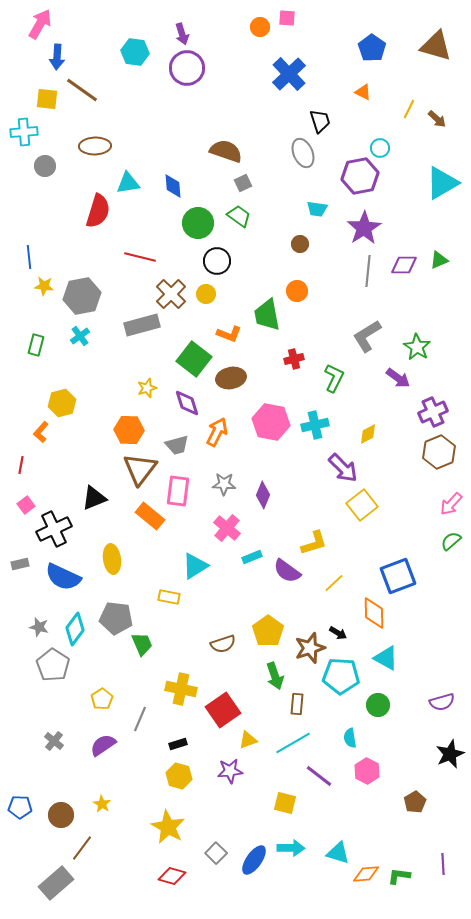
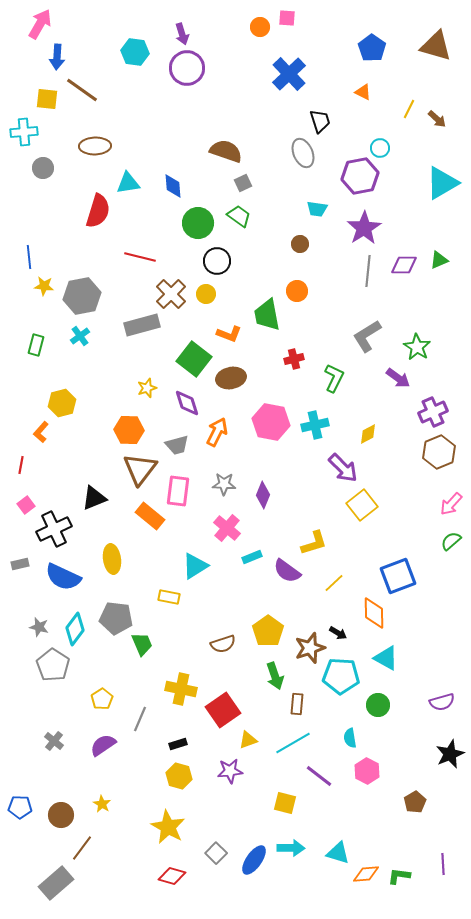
gray circle at (45, 166): moved 2 px left, 2 px down
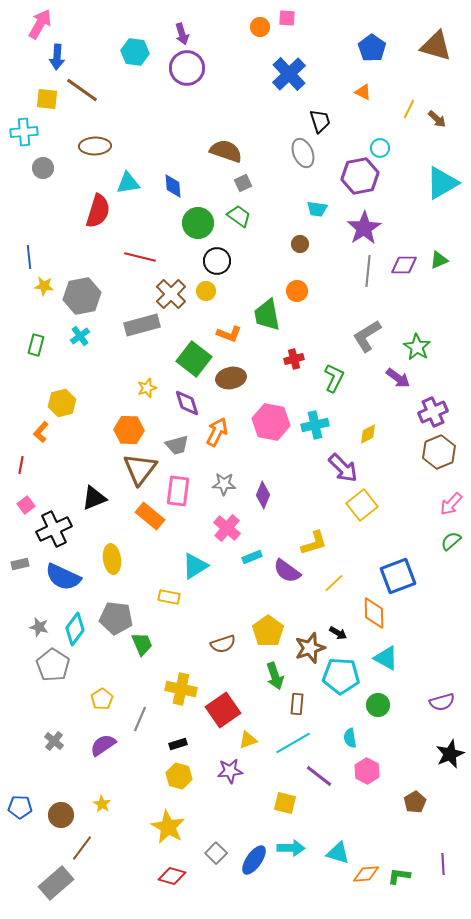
yellow circle at (206, 294): moved 3 px up
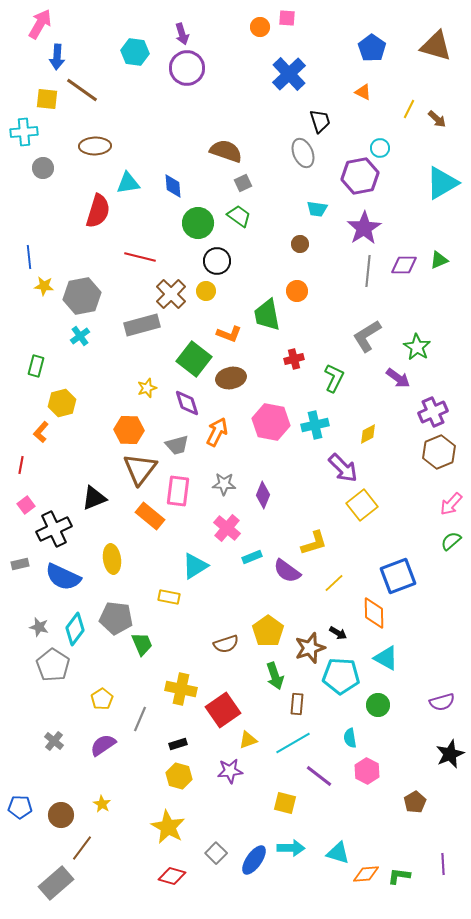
green rectangle at (36, 345): moved 21 px down
brown semicircle at (223, 644): moved 3 px right
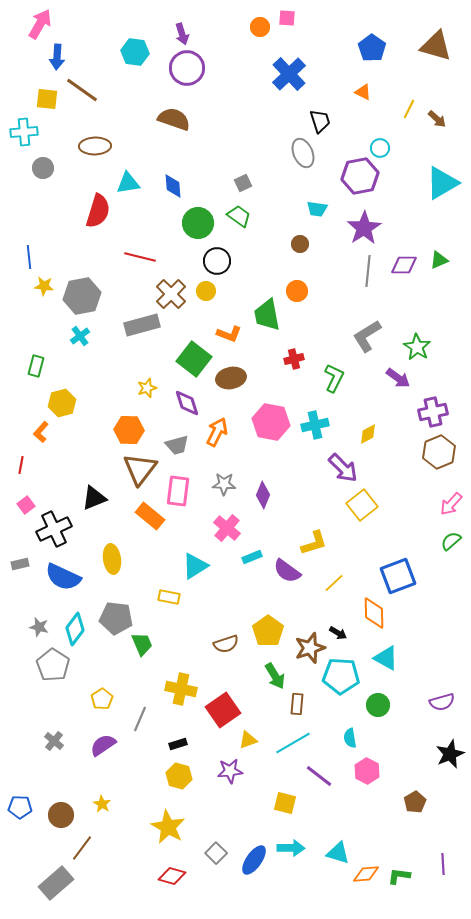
brown semicircle at (226, 151): moved 52 px left, 32 px up
purple cross at (433, 412): rotated 12 degrees clockwise
green arrow at (275, 676): rotated 12 degrees counterclockwise
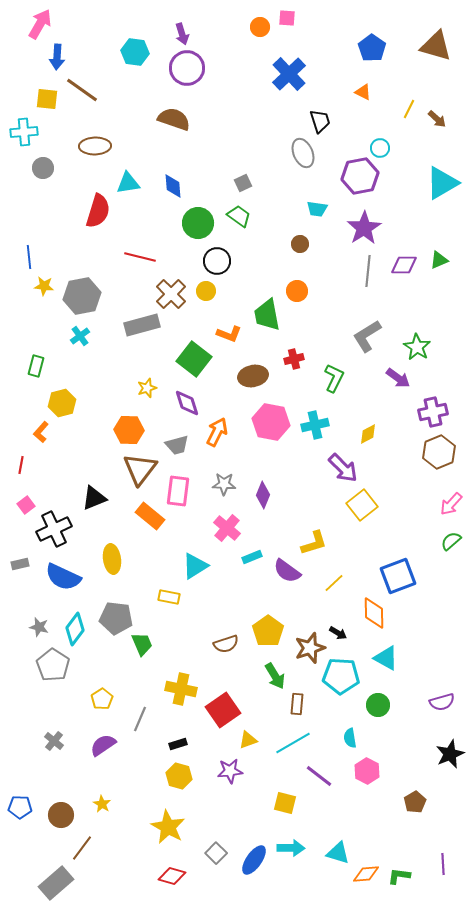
brown ellipse at (231, 378): moved 22 px right, 2 px up
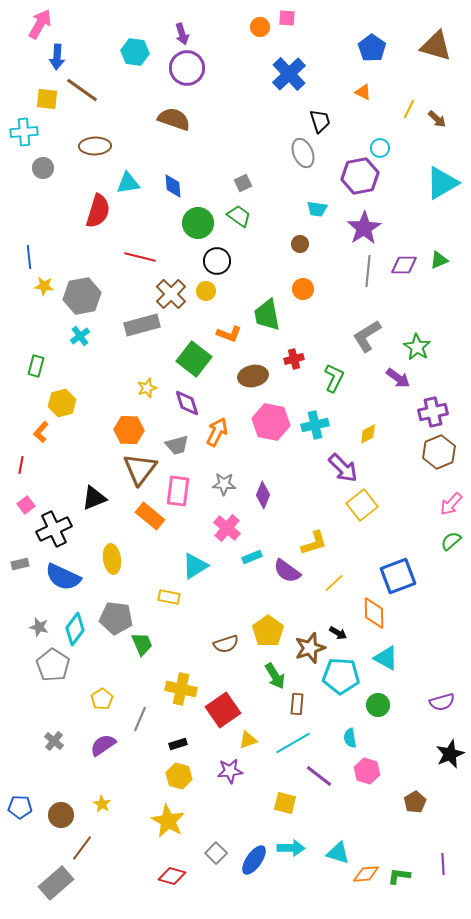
orange circle at (297, 291): moved 6 px right, 2 px up
pink hexagon at (367, 771): rotated 10 degrees counterclockwise
yellow star at (168, 827): moved 6 px up
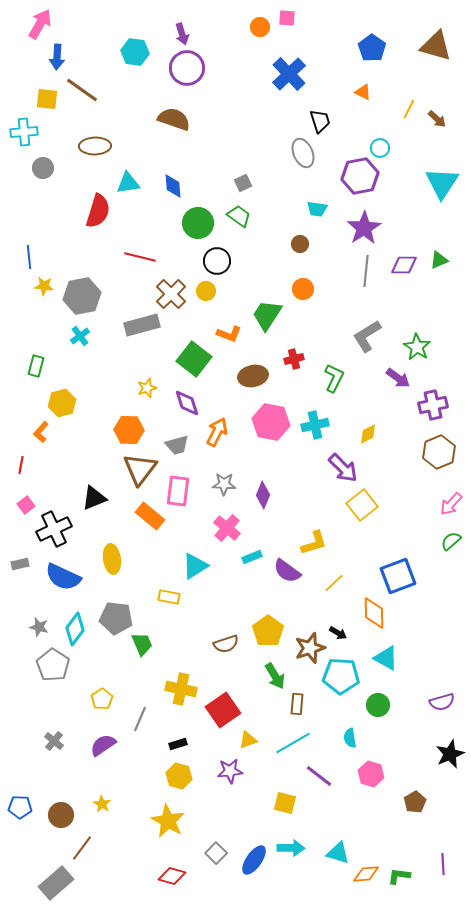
cyan triangle at (442, 183): rotated 27 degrees counterclockwise
gray line at (368, 271): moved 2 px left
green trapezoid at (267, 315): rotated 44 degrees clockwise
purple cross at (433, 412): moved 7 px up
pink hexagon at (367, 771): moved 4 px right, 3 px down
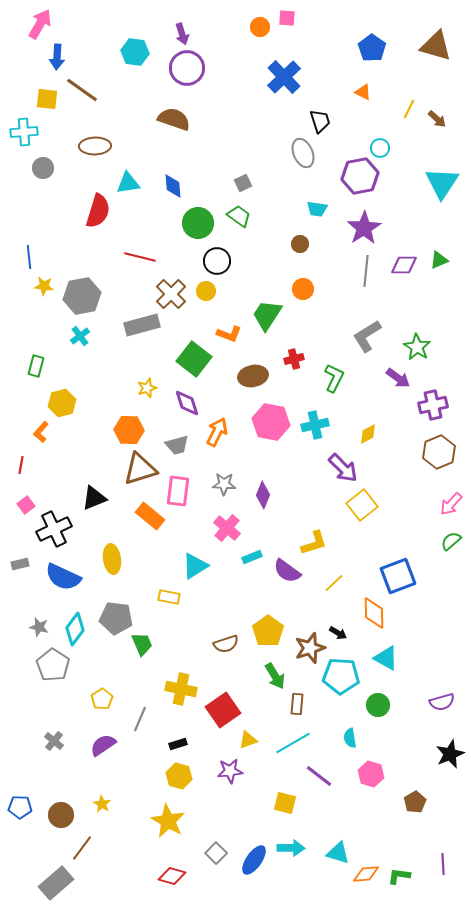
blue cross at (289, 74): moved 5 px left, 3 px down
brown triangle at (140, 469): rotated 36 degrees clockwise
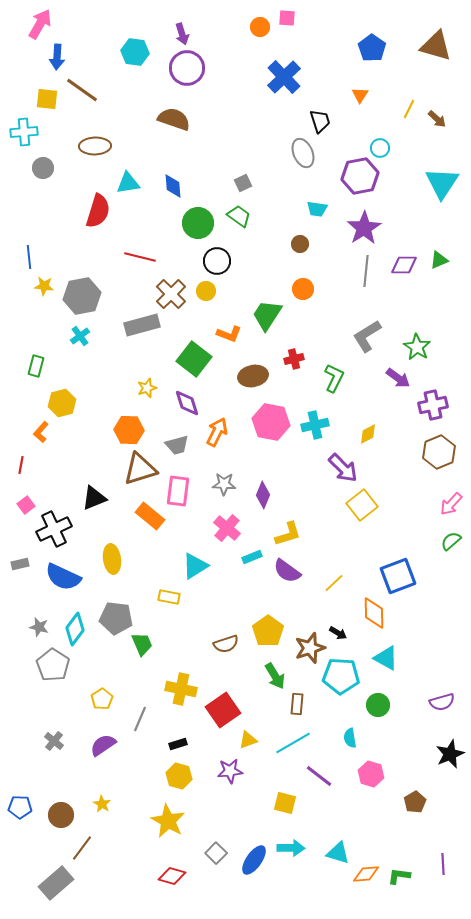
orange triangle at (363, 92): moved 3 px left, 3 px down; rotated 36 degrees clockwise
yellow L-shape at (314, 543): moved 26 px left, 9 px up
